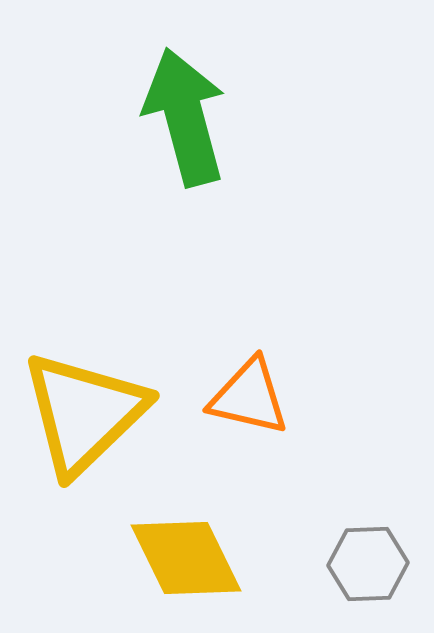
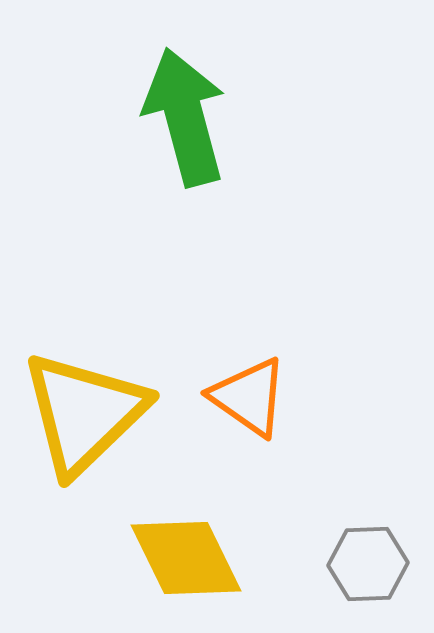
orange triangle: rotated 22 degrees clockwise
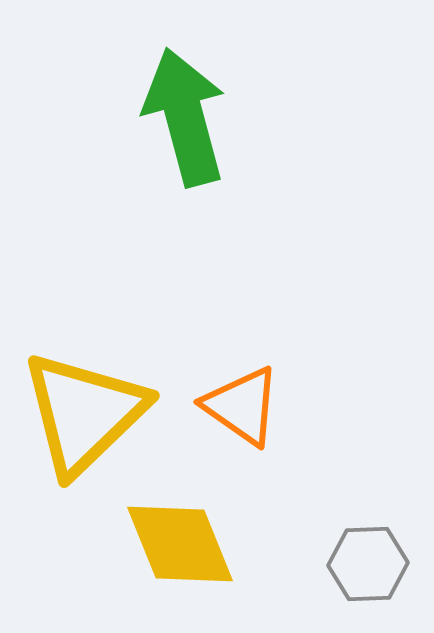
orange triangle: moved 7 px left, 9 px down
yellow diamond: moved 6 px left, 14 px up; rotated 4 degrees clockwise
